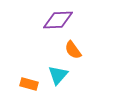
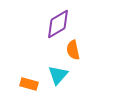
purple diamond: moved 4 px down; rotated 28 degrees counterclockwise
orange semicircle: rotated 24 degrees clockwise
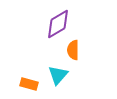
orange semicircle: rotated 12 degrees clockwise
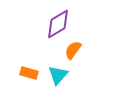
orange semicircle: rotated 36 degrees clockwise
orange rectangle: moved 11 px up
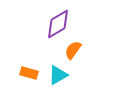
cyan triangle: rotated 20 degrees clockwise
